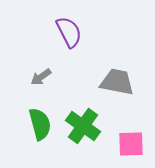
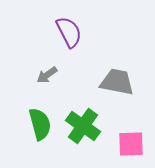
gray arrow: moved 6 px right, 2 px up
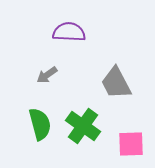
purple semicircle: rotated 60 degrees counterclockwise
gray trapezoid: moved 1 px left, 1 px down; rotated 129 degrees counterclockwise
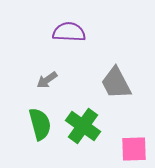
gray arrow: moved 5 px down
pink square: moved 3 px right, 5 px down
